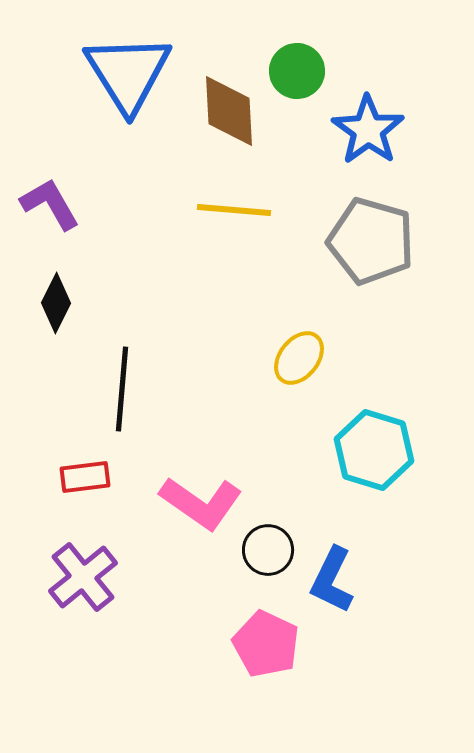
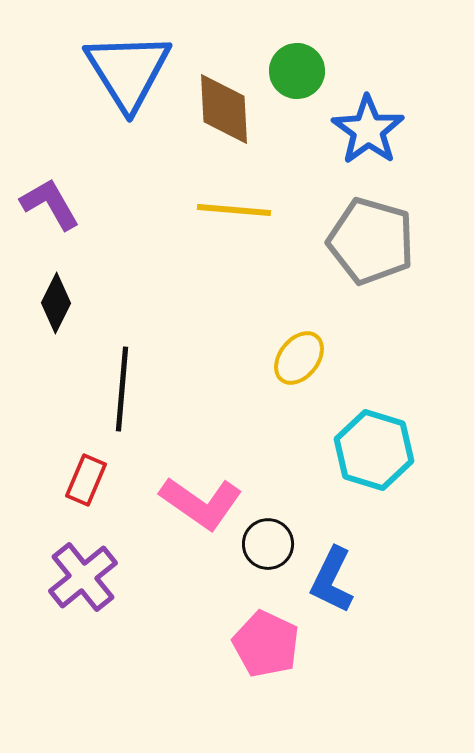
blue triangle: moved 2 px up
brown diamond: moved 5 px left, 2 px up
red rectangle: moved 1 px right, 3 px down; rotated 60 degrees counterclockwise
black circle: moved 6 px up
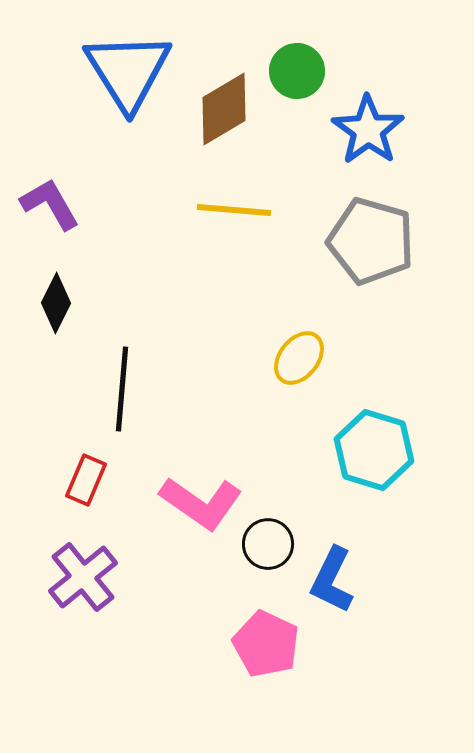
brown diamond: rotated 62 degrees clockwise
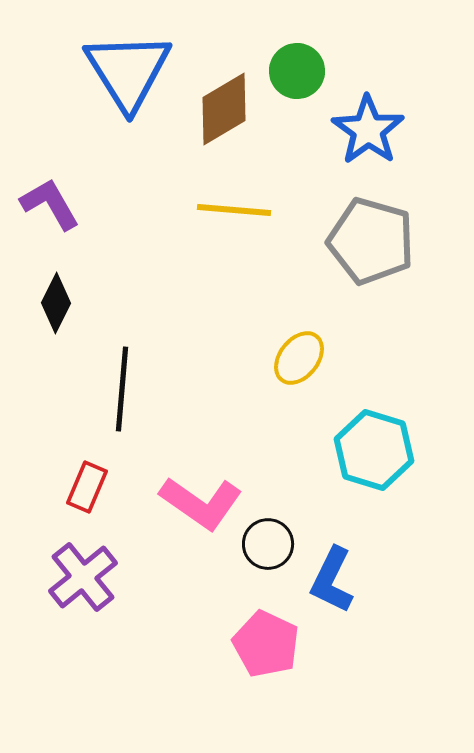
red rectangle: moved 1 px right, 7 px down
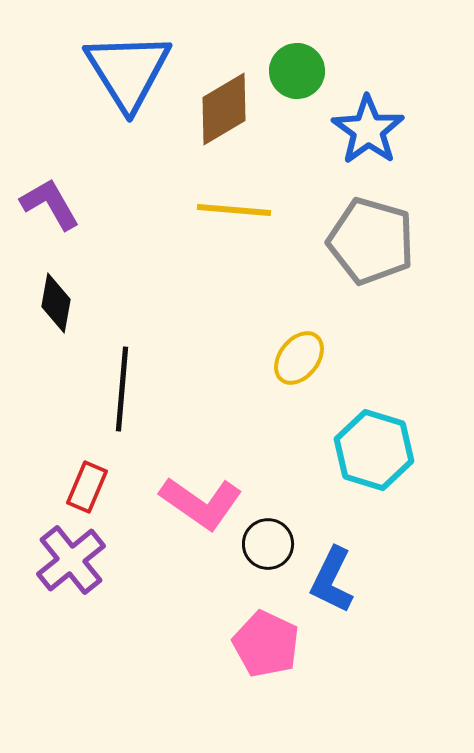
black diamond: rotated 16 degrees counterclockwise
purple cross: moved 12 px left, 17 px up
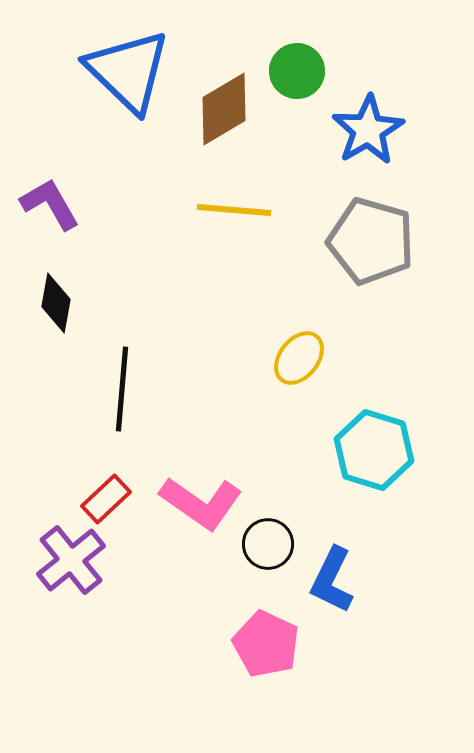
blue triangle: rotated 14 degrees counterclockwise
blue star: rotated 6 degrees clockwise
red rectangle: moved 19 px right, 12 px down; rotated 24 degrees clockwise
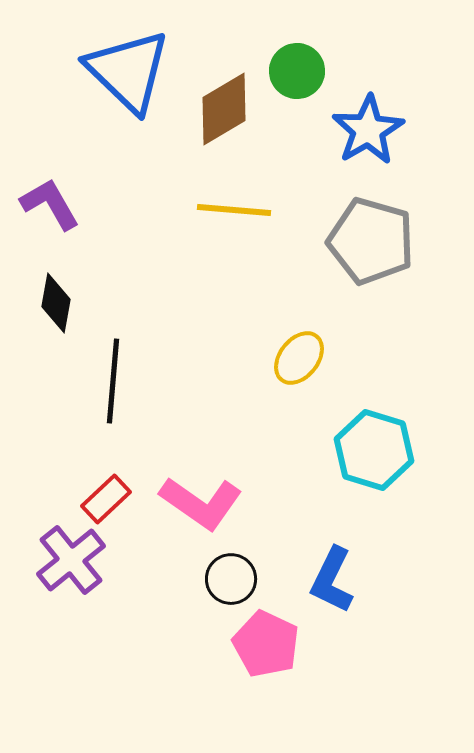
black line: moved 9 px left, 8 px up
black circle: moved 37 px left, 35 px down
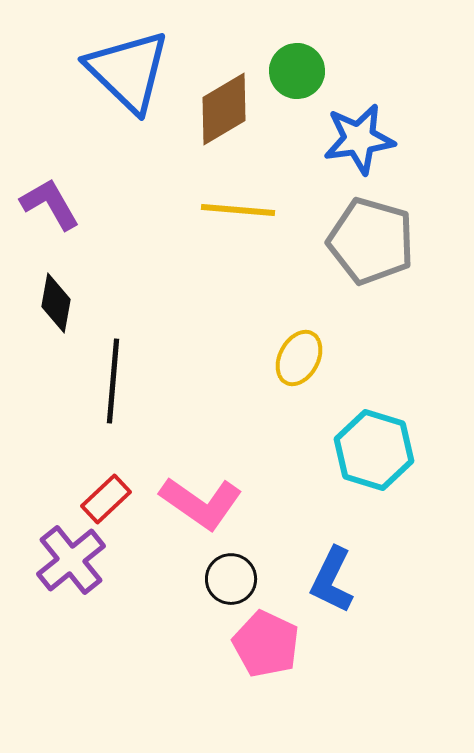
blue star: moved 9 px left, 9 px down; rotated 22 degrees clockwise
yellow line: moved 4 px right
yellow ellipse: rotated 10 degrees counterclockwise
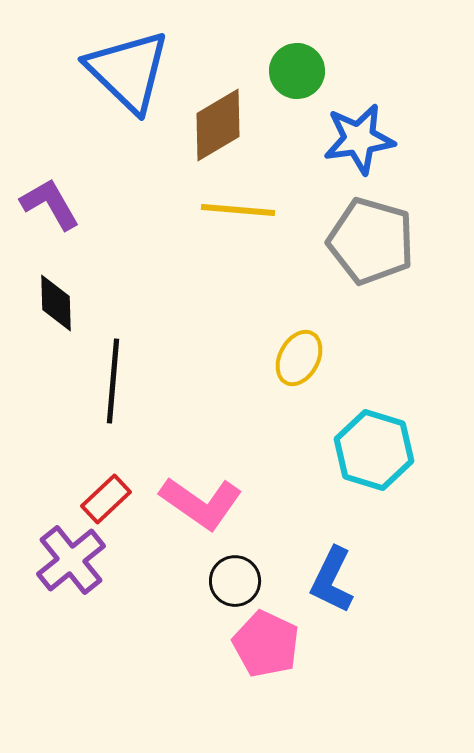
brown diamond: moved 6 px left, 16 px down
black diamond: rotated 12 degrees counterclockwise
black circle: moved 4 px right, 2 px down
